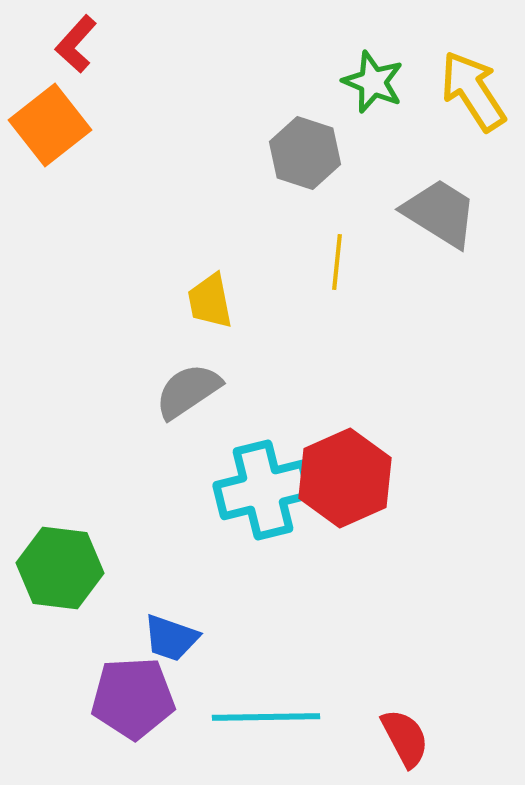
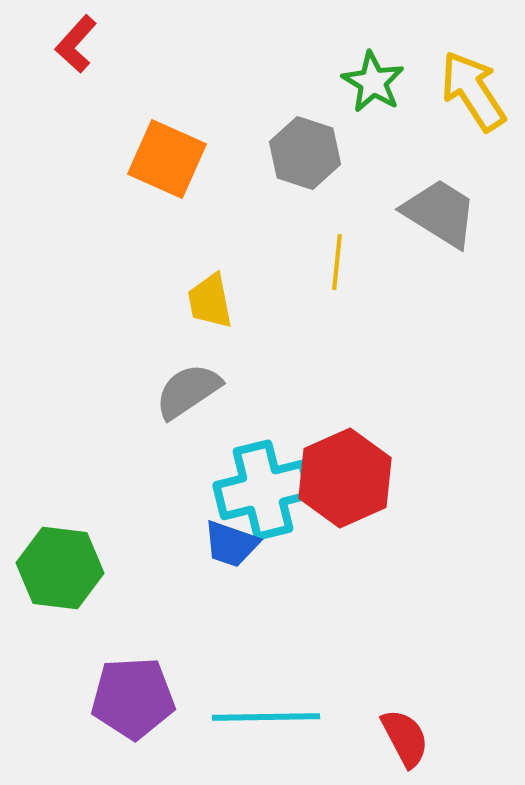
green star: rotated 8 degrees clockwise
orange square: moved 117 px right, 34 px down; rotated 28 degrees counterclockwise
blue trapezoid: moved 60 px right, 94 px up
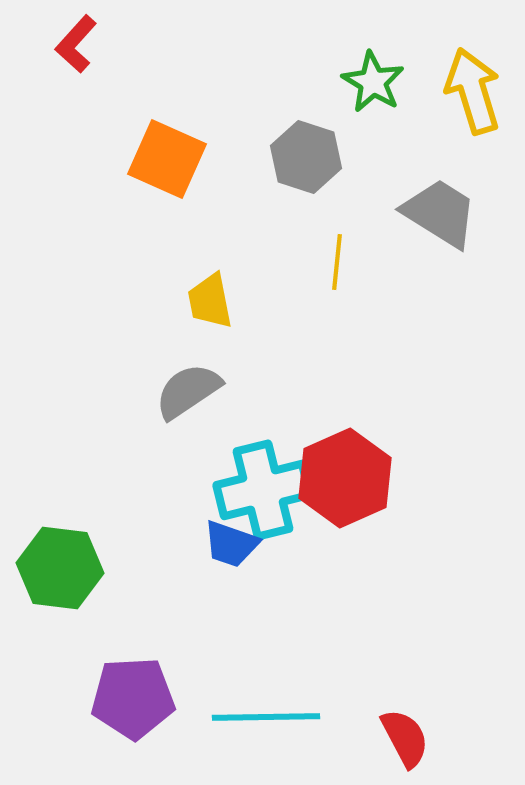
yellow arrow: rotated 16 degrees clockwise
gray hexagon: moved 1 px right, 4 px down
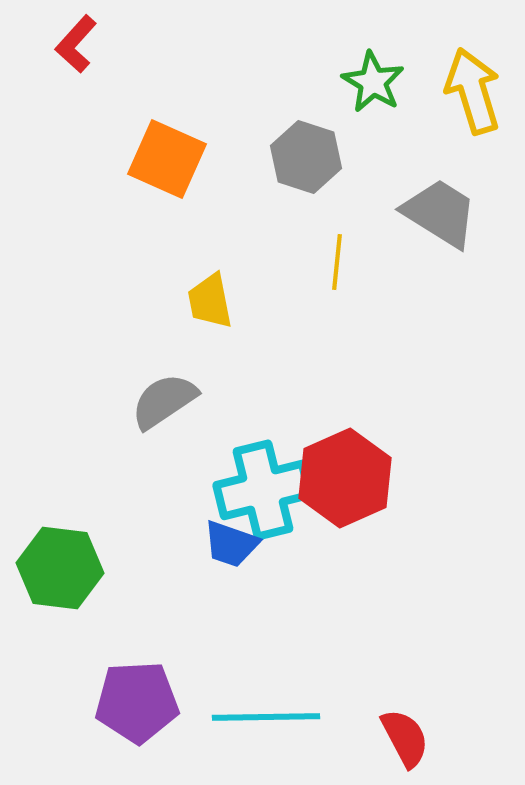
gray semicircle: moved 24 px left, 10 px down
purple pentagon: moved 4 px right, 4 px down
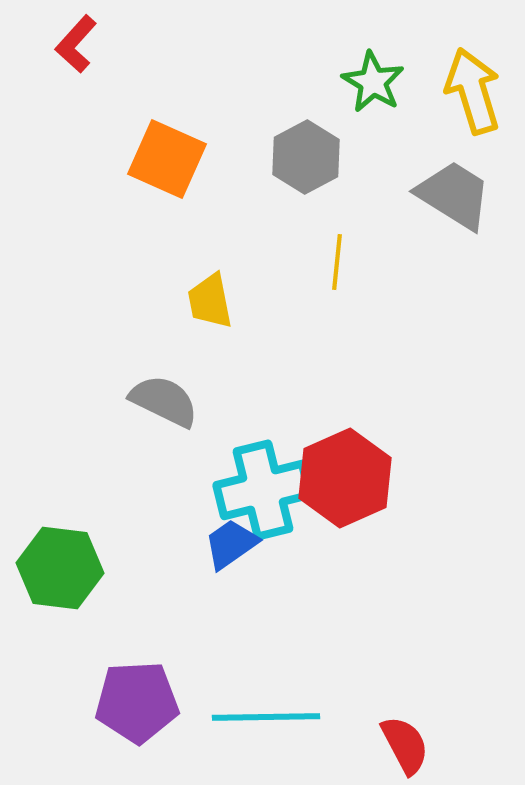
gray hexagon: rotated 14 degrees clockwise
gray trapezoid: moved 14 px right, 18 px up
gray semicircle: rotated 60 degrees clockwise
blue trapezoid: rotated 126 degrees clockwise
red semicircle: moved 7 px down
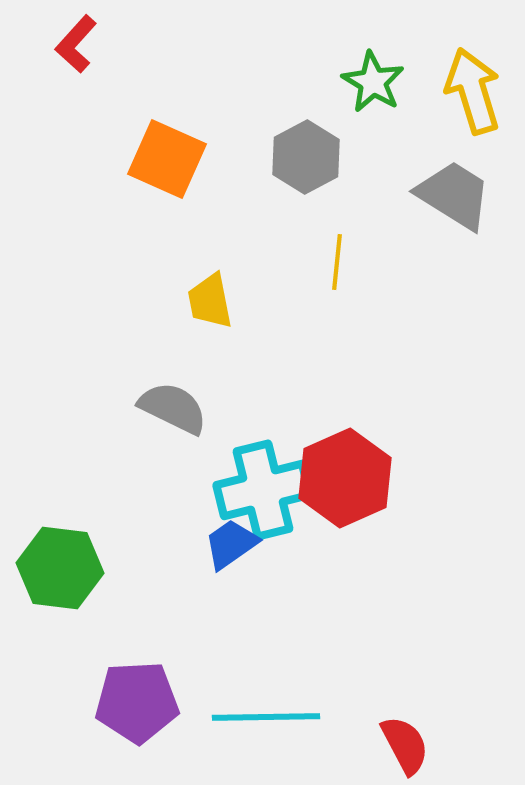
gray semicircle: moved 9 px right, 7 px down
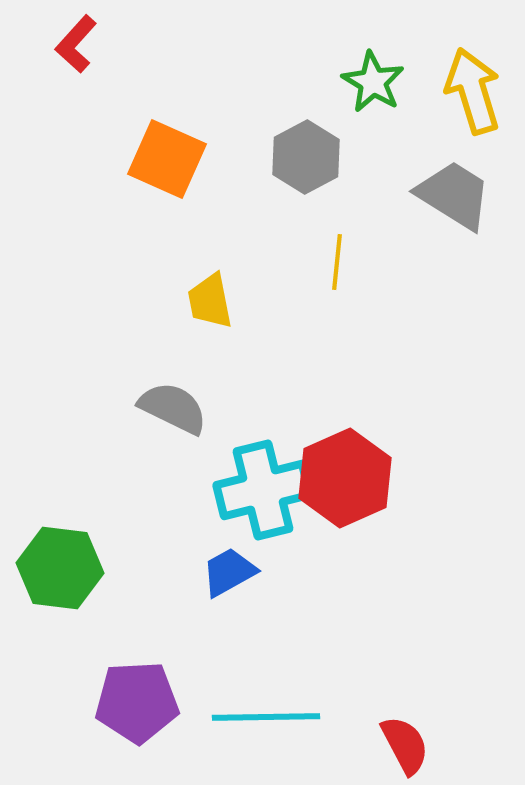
blue trapezoid: moved 2 px left, 28 px down; rotated 6 degrees clockwise
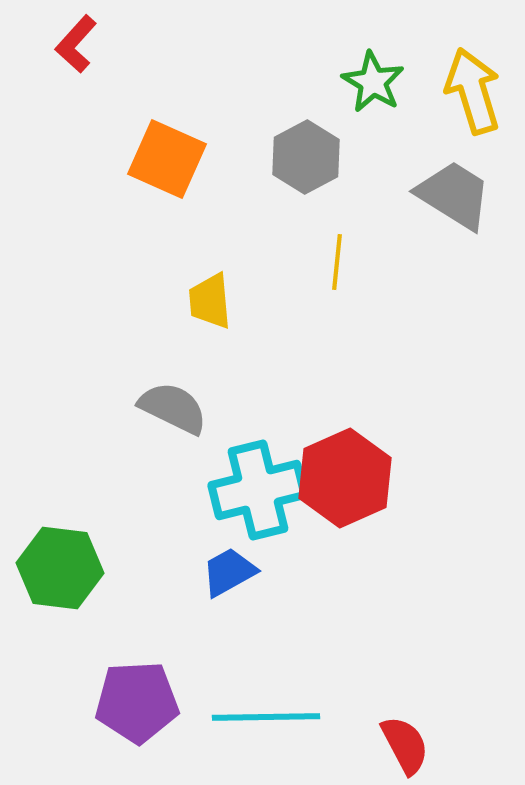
yellow trapezoid: rotated 6 degrees clockwise
cyan cross: moved 5 px left
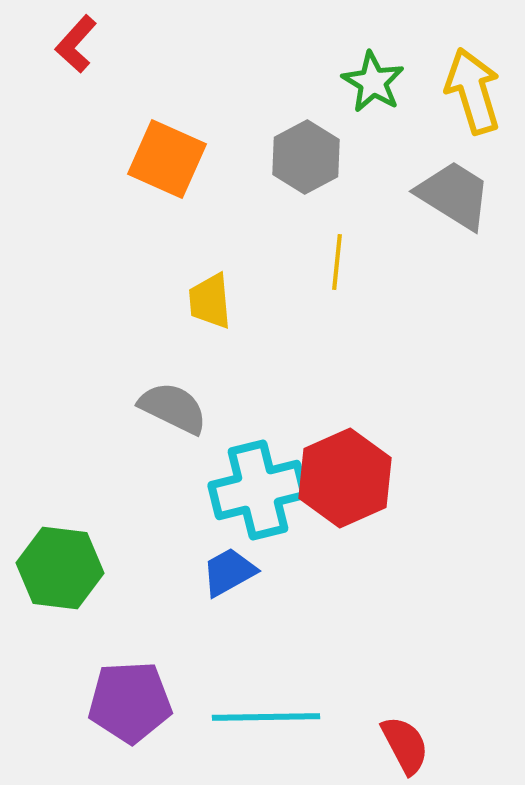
purple pentagon: moved 7 px left
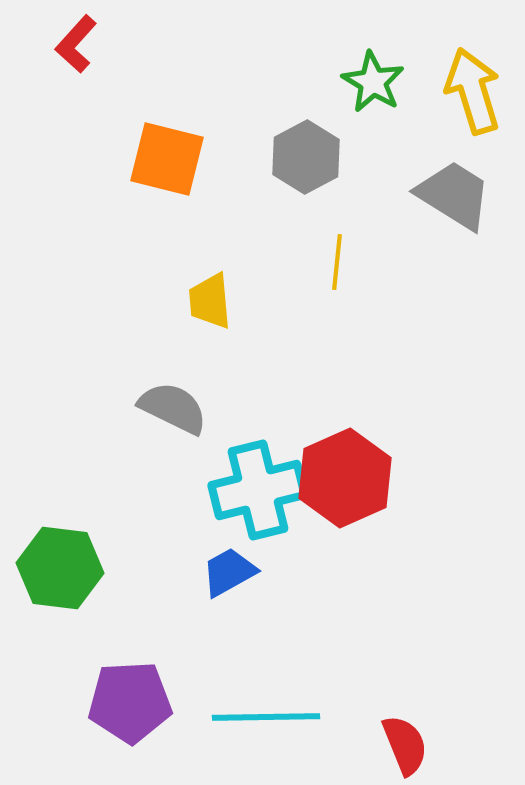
orange square: rotated 10 degrees counterclockwise
red semicircle: rotated 6 degrees clockwise
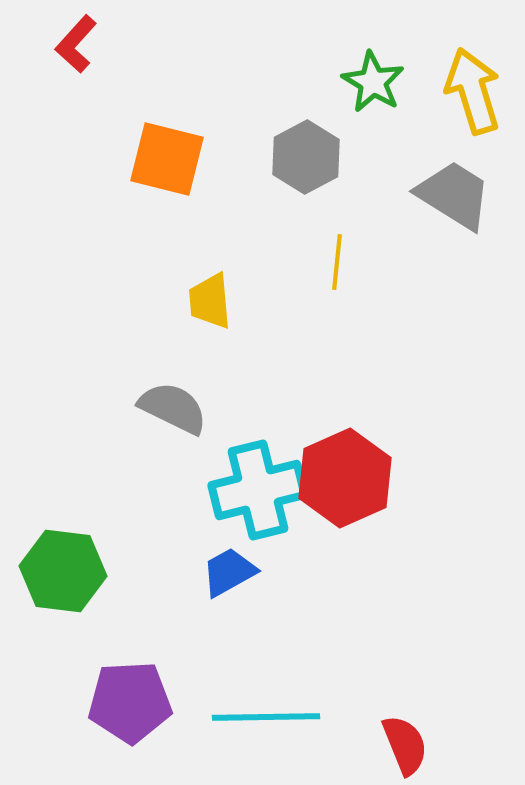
green hexagon: moved 3 px right, 3 px down
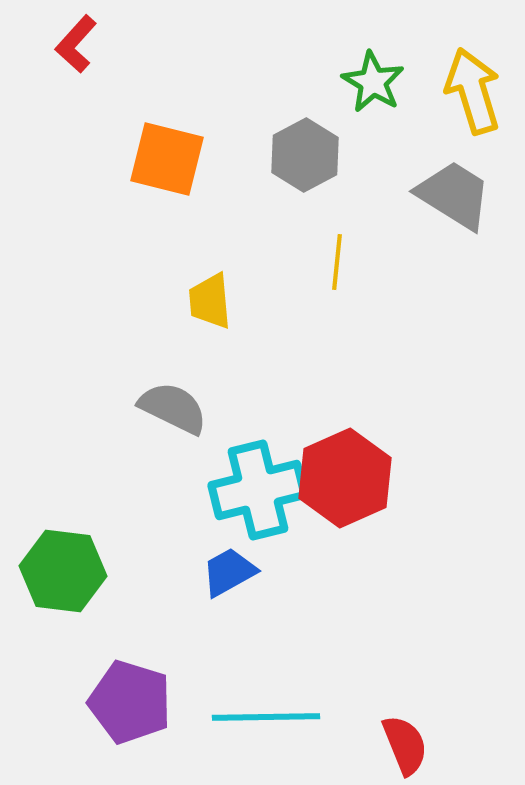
gray hexagon: moved 1 px left, 2 px up
purple pentagon: rotated 20 degrees clockwise
